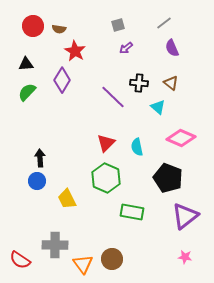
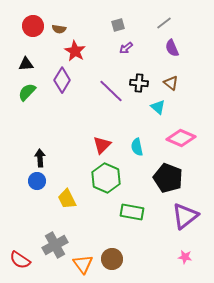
purple line: moved 2 px left, 6 px up
red triangle: moved 4 px left, 2 px down
gray cross: rotated 30 degrees counterclockwise
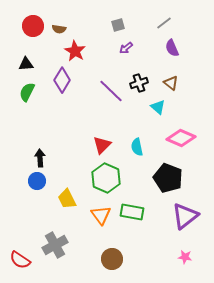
black cross: rotated 24 degrees counterclockwise
green semicircle: rotated 18 degrees counterclockwise
orange triangle: moved 18 px right, 49 px up
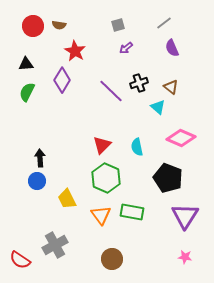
brown semicircle: moved 4 px up
brown triangle: moved 4 px down
purple triangle: rotated 20 degrees counterclockwise
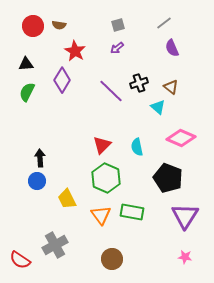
purple arrow: moved 9 px left
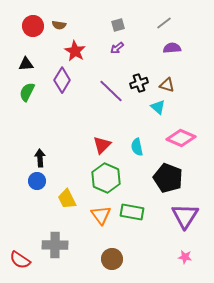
purple semicircle: rotated 108 degrees clockwise
brown triangle: moved 4 px left, 2 px up; rotated 21 degrees counterclockwise
gray cross: rotated 30 degrees clockwise
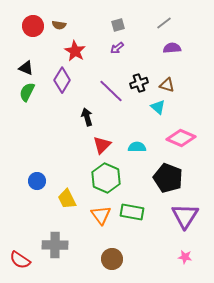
black triangle: moved 4 px down; rotated 28 degrees clockwise
cyan semicircle: rotated 102 degrees clockwise
black arrow: moved 47 px right, 41 px up; rotated 12 degrees counterclockwise
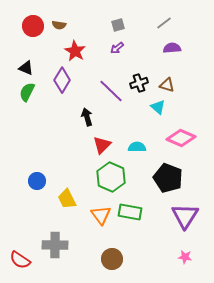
green hexagon: moved 5 px right, 1 px up
green rectangle: moved 2 px left
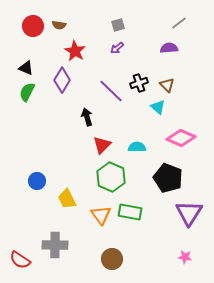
gray line: moved 15 px right
purple semicircle: moved 3 px left
brown triangle: rotated 28 degrees clockwise
purple triangle: moved 4 px right, 3 px up
